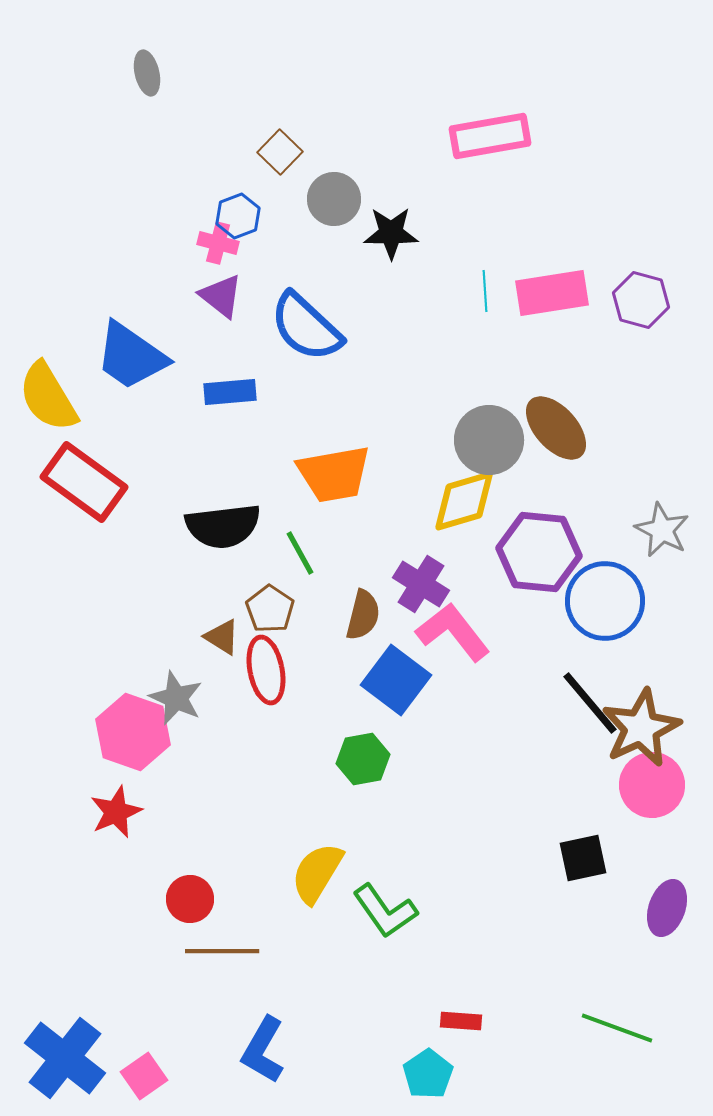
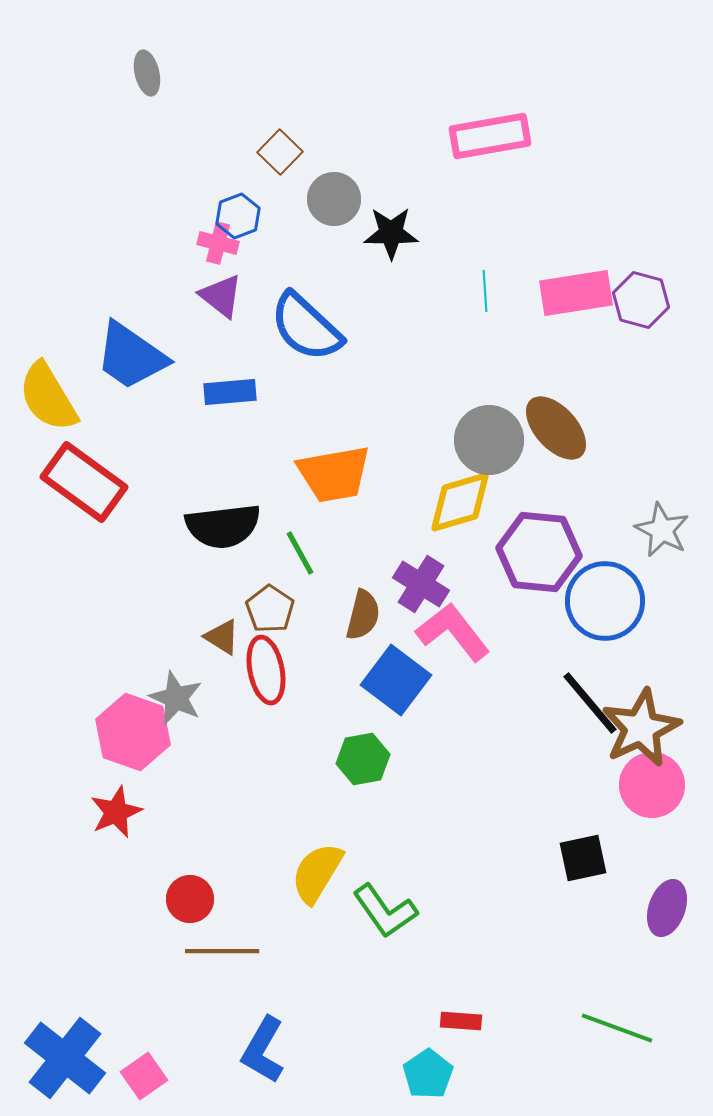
pink rectangle at (552, 293): moved 24 px right
yellow diamond at (464, 501): moved 4 px left, 1 px down
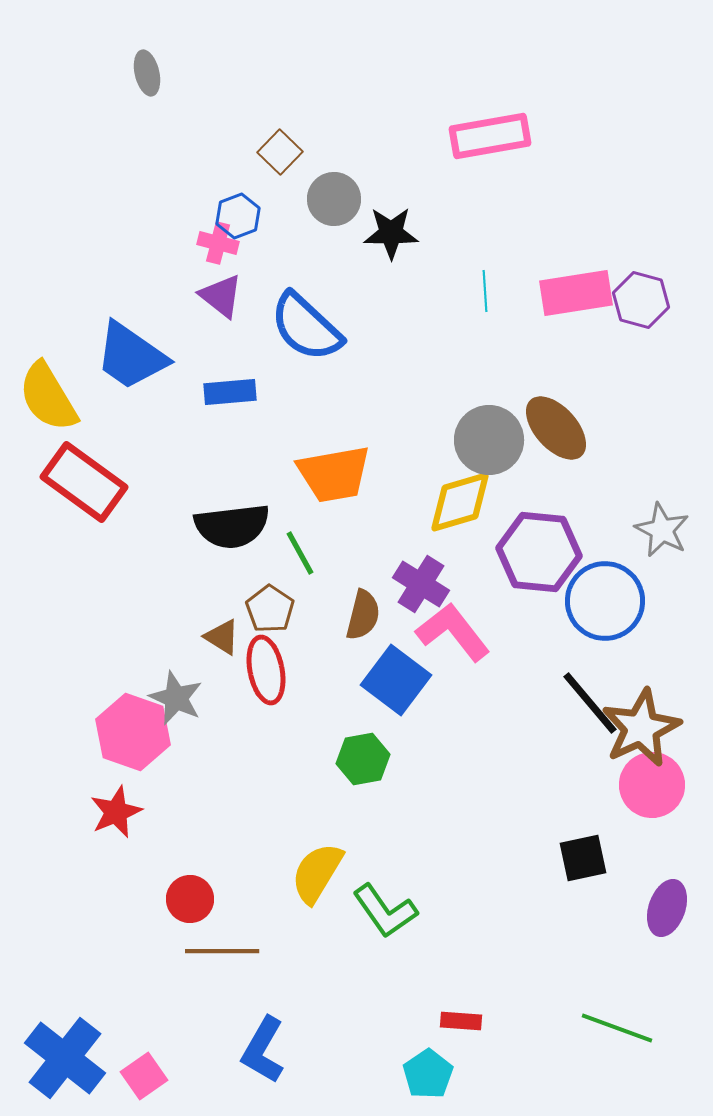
black semicircle at (223, 526): moved 9 px right
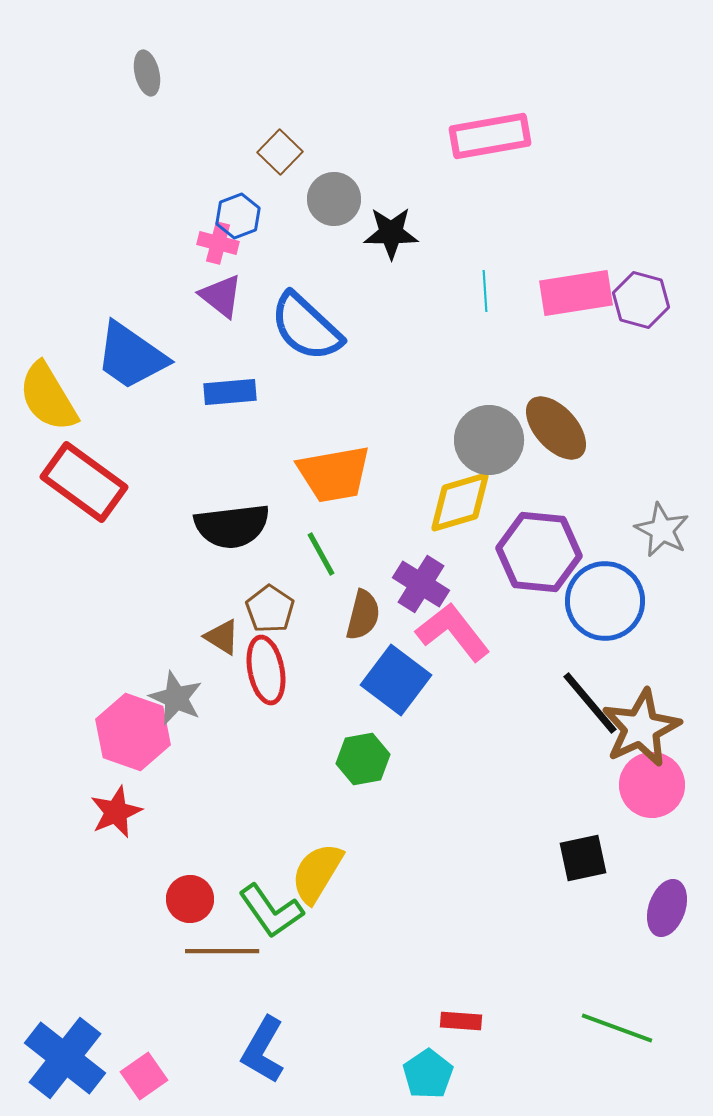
green line at (300, 553): moved 21 px right, 1 px down
green L-shape at (385, 911): moved 114 px left
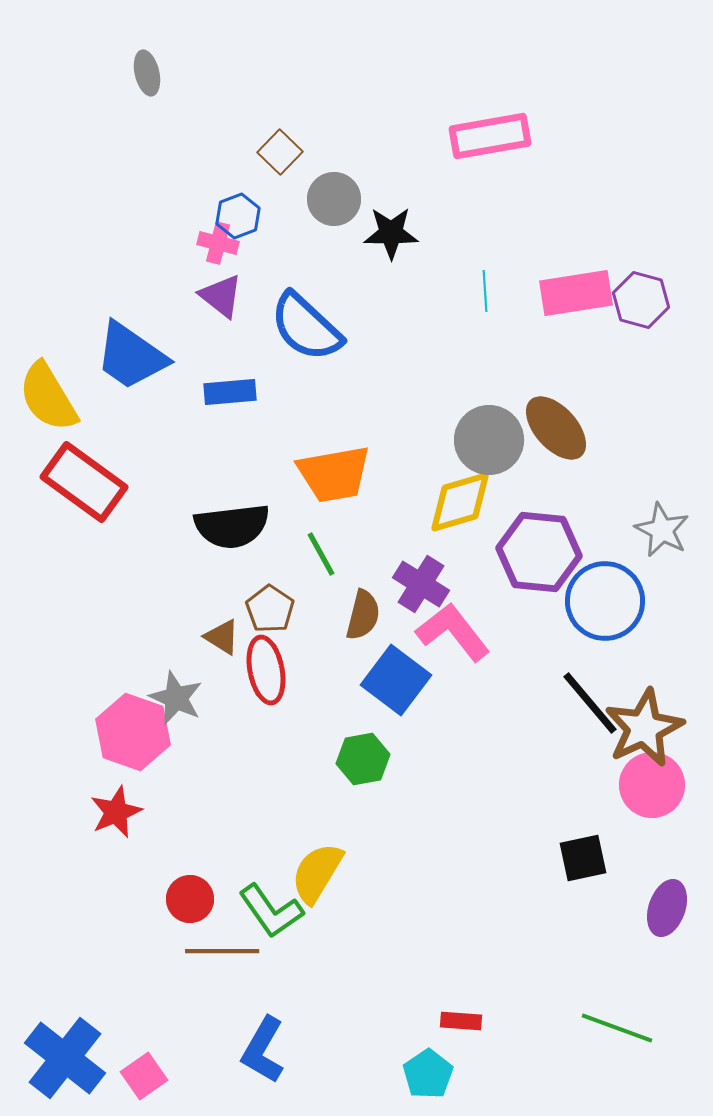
brown star at (641, 728): moved 3 px right
